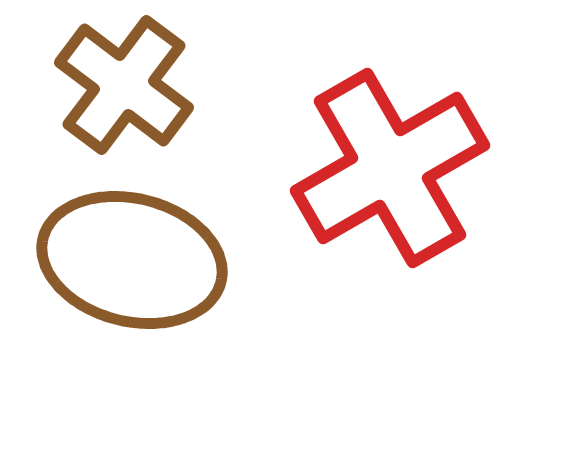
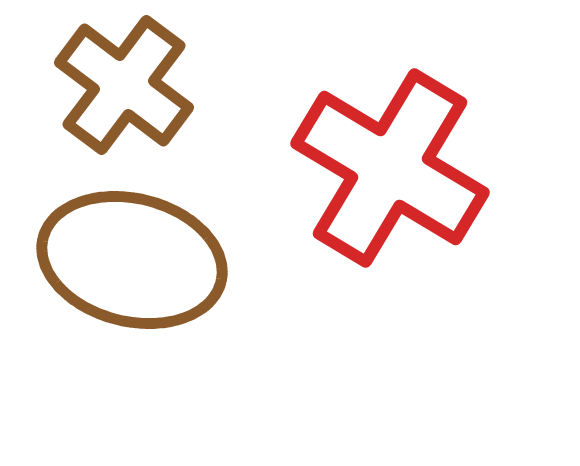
red cross: rotated 29 degrees counterclockwise
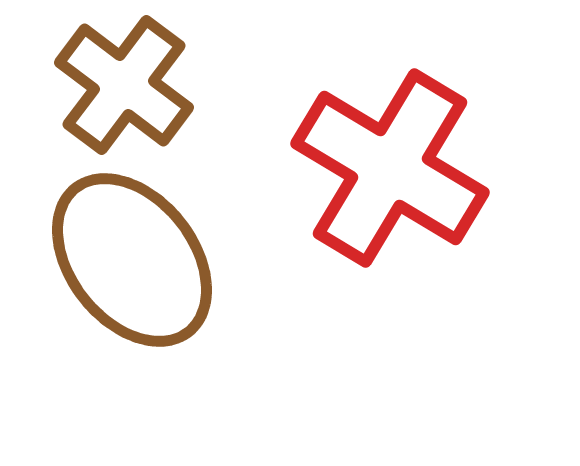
brown ellipse: rotated 38 degrees clockwise
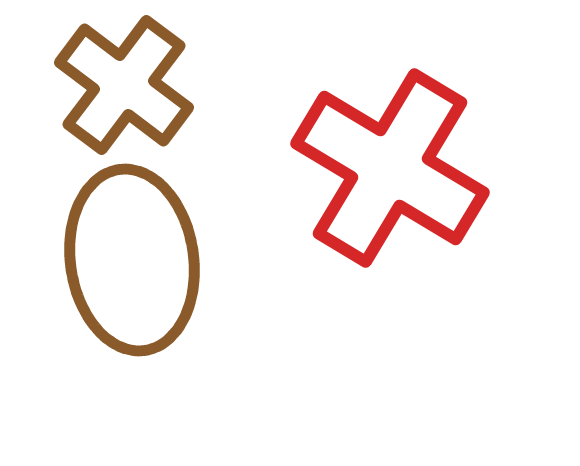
brown ellipse: rotated 30 degrees clockwise
